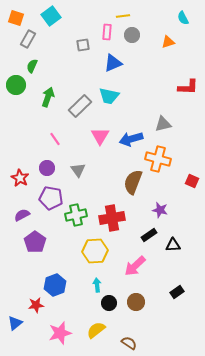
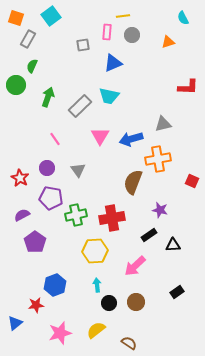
orange cross at (158, 159): rotated 25 degrees counterclockwise
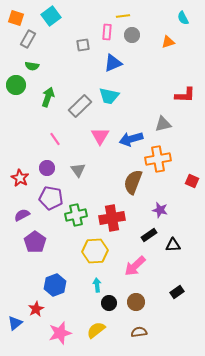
green semicircle at (32, 66): rotated 104 degrees counterclockwise
red L-shape at (188, 87): moved 3 px left, 8 px down
red star at (36, 305): moved 4 px down; rotated 21 degrees counterclockwise
brown semicircle at (129, 343): moved 10 px right, 11 px up; rotated 42 degrees counterclockwise
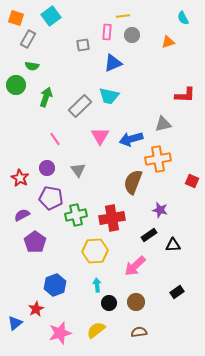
green arrow at (48, 97): moved 2 px left
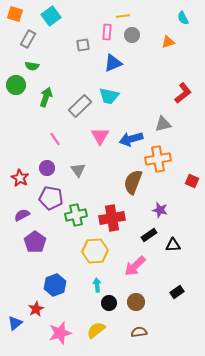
orange square at (16, 18): moved 1 px left, 4 px up
red L-shape at (185, 95): moved 2 px left, 2 px up; rotated 40 degrees counterclockwise
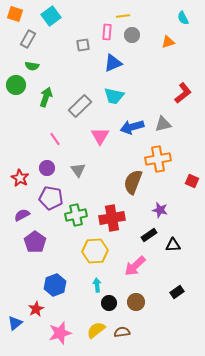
cyan trapezoid at (109, 96): moved 5 px right
blue arrow at (131, 139): moved 1 px right, 12 px up
brown semicircle at (139, 332): moved 17 px left
